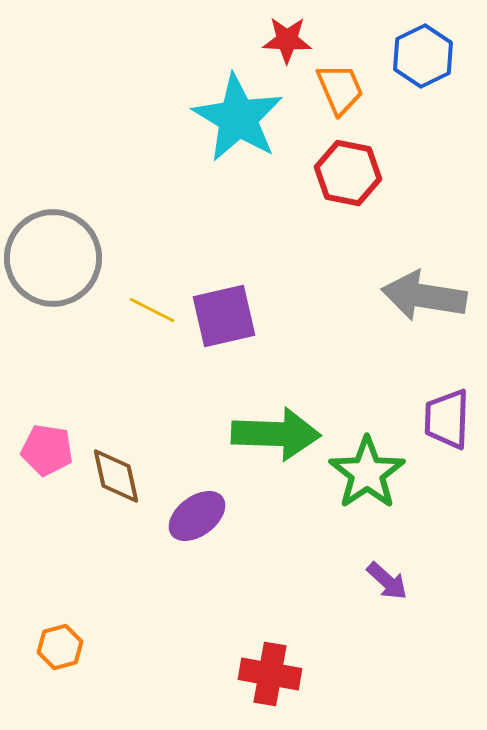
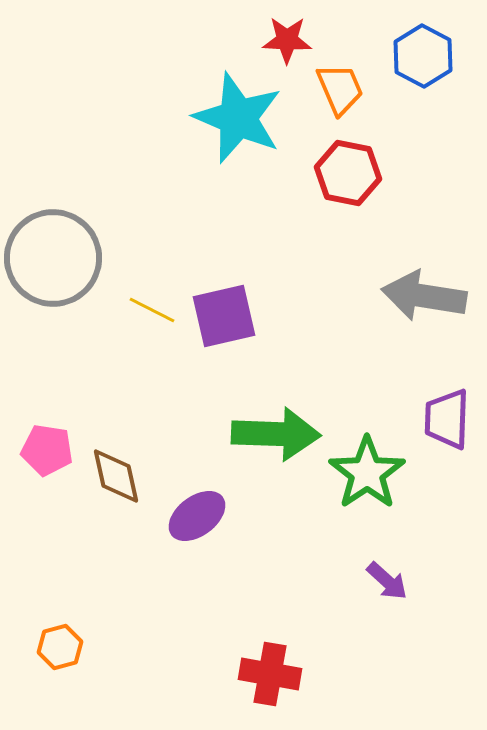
blue hexagon: rotated 6 degrees counterclockwise
cyan star: rotated 8 degrees counterclockwise
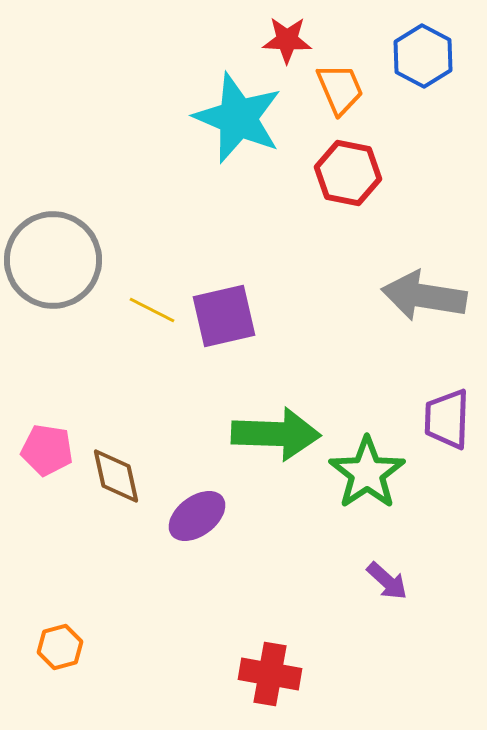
gray circle: moved 2 px down
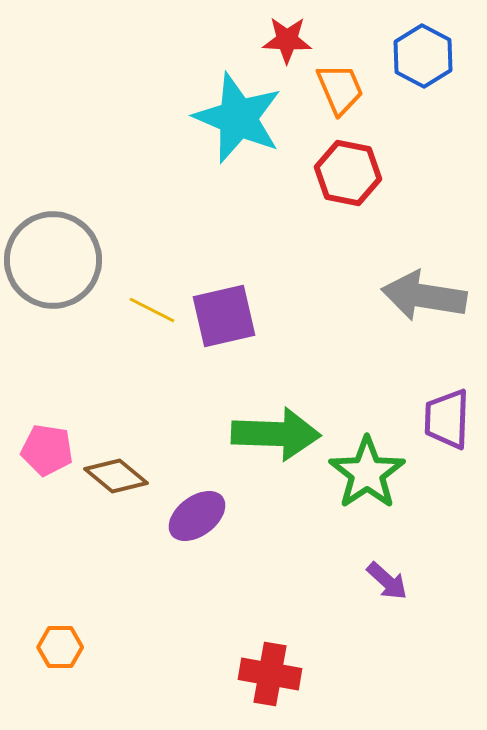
brown diamond: rotated 38 degrees counterclockwise
orange hexagon: rotated 15 degrees clockwise
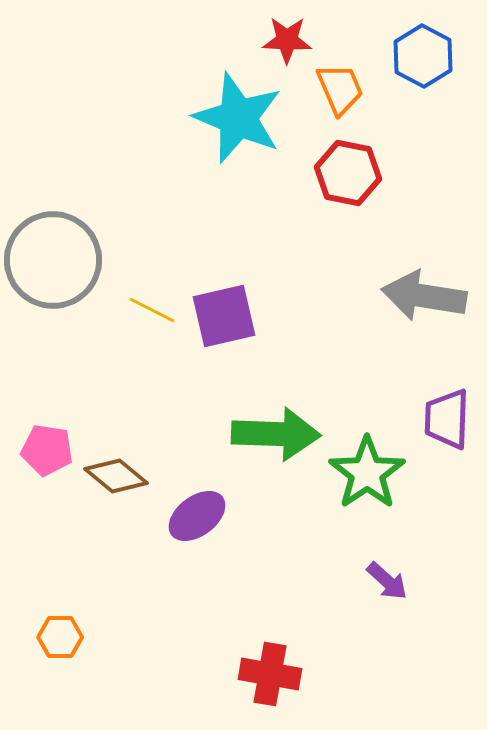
orange hexagon: moved 10 px up
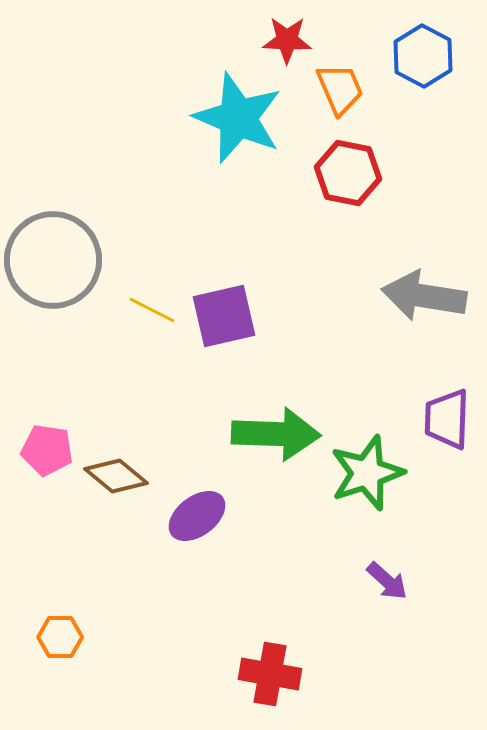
green star: rotated 16 degrees clockwise
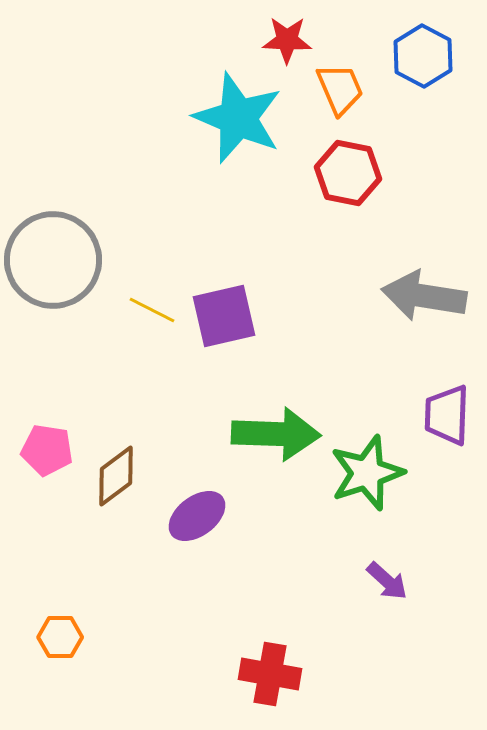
purple trapezoid: moved 4 px up
brown diamond: rotated 76 degrees counterclockwise
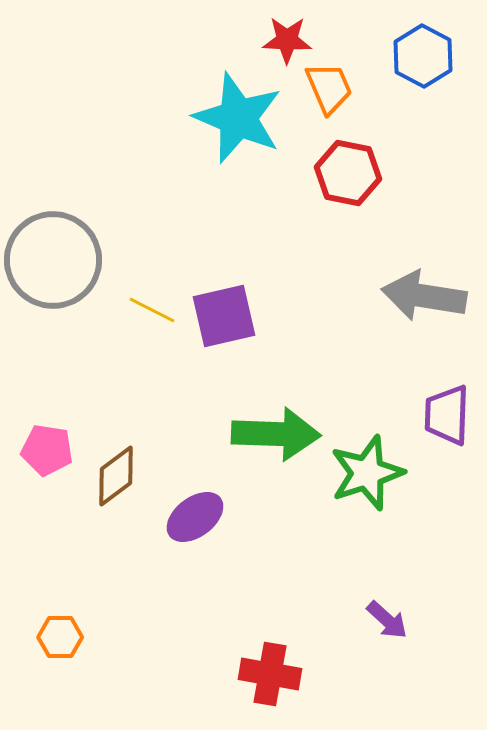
orange trapezoid: moved 11 px left, 1 px up
purple ellipse: moved 2 px left, 1 px down
purple arrow: moved 39 px down
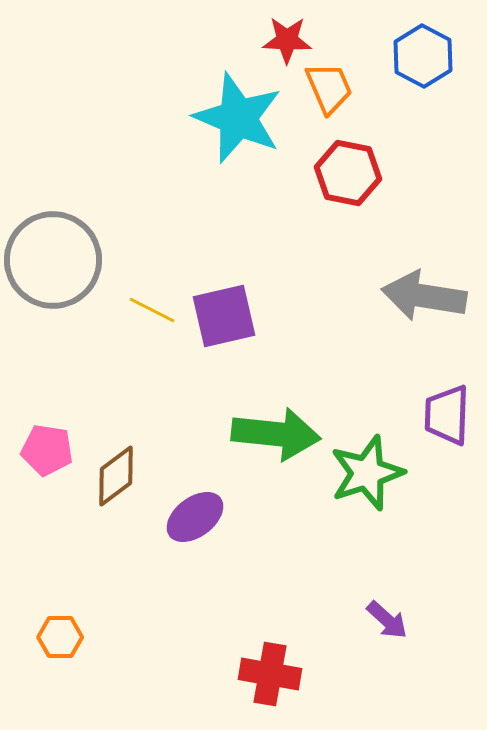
green arrow: rotated 4 degrees clockwise
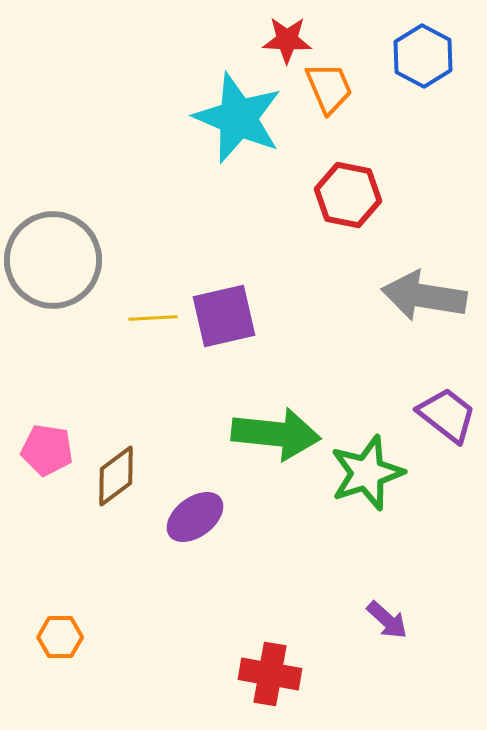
red hexagon: moved 22 px down
yellow line: moved 1 px right, 8 px down; rotated 30 degrees counterclockwise
purple trapezoid: rotated 126 degrees clockwise
